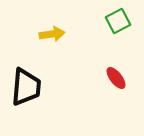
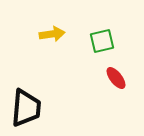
green square: moved 16 px left, 20 px down; rotated 15 degrees clockwise
black trapezoid: moved 21 px down
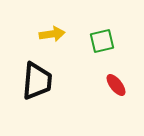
red ellipse: moved 7 px down
black trapezoid: moved 11 px right, 27 px up
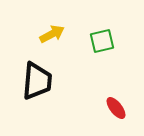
yellow arrow: rotated 20 degrees counterclockwise
red ellipse: moved 23 px down
